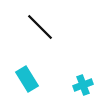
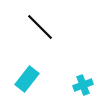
cyan rectangle: rotated 70 degrees clockwise
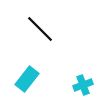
black line: moved 2 px down
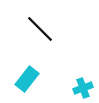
cyan cross: moved 3 px down
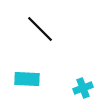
cyan rectangle: rotated 55 degrees clockwise
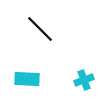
cyan cross: moved 1 px right, 8 px up
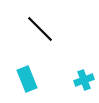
cyan rectangle: rotated 65 degrees clockwise
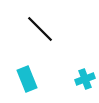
cyan cross: moved 1 px right, 1 px up
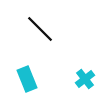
cyan cross: rotated 18 degrees counterclockwise
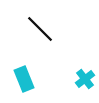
cyan rectangle: moved 3 px left
